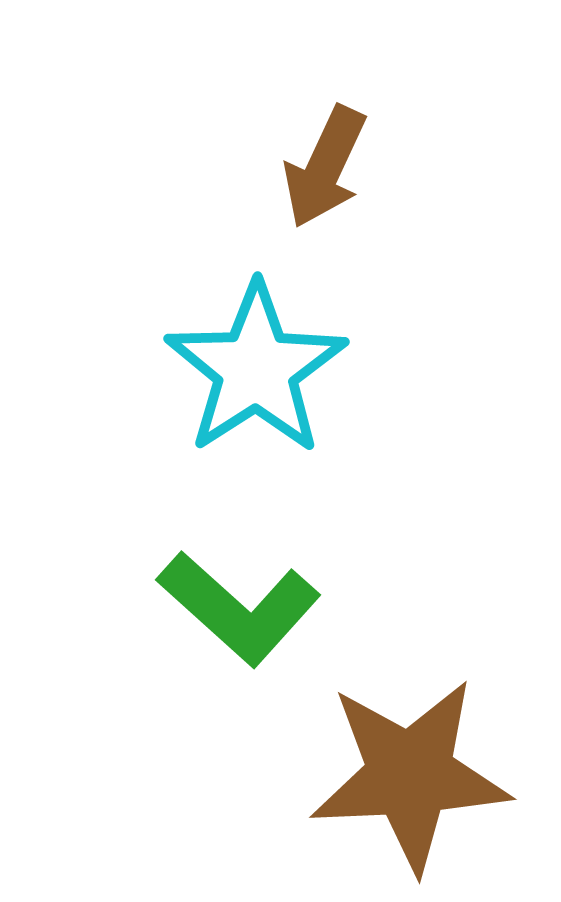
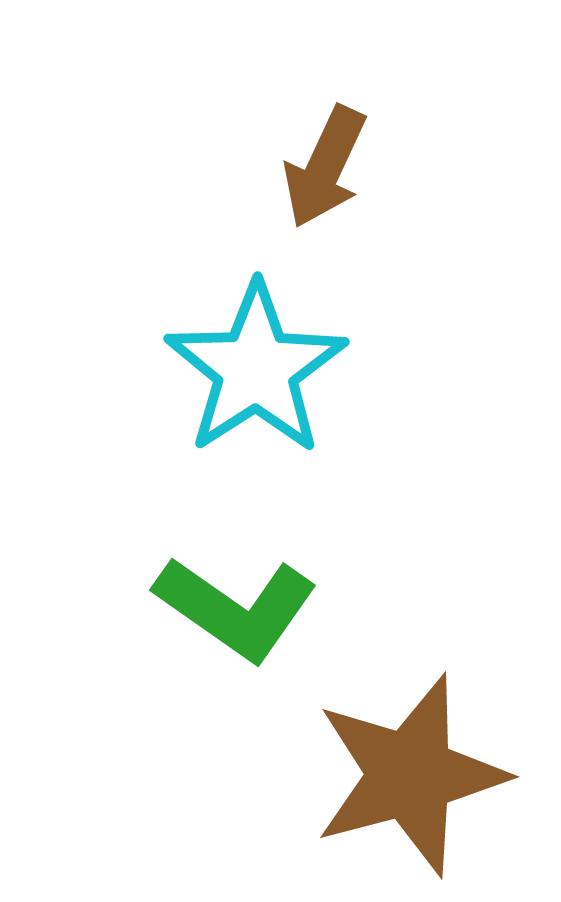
green L-shape: moved 3 px left; rotated 7 degrees counterclockwise
brown star: rotated 12 degrees counterclockwise
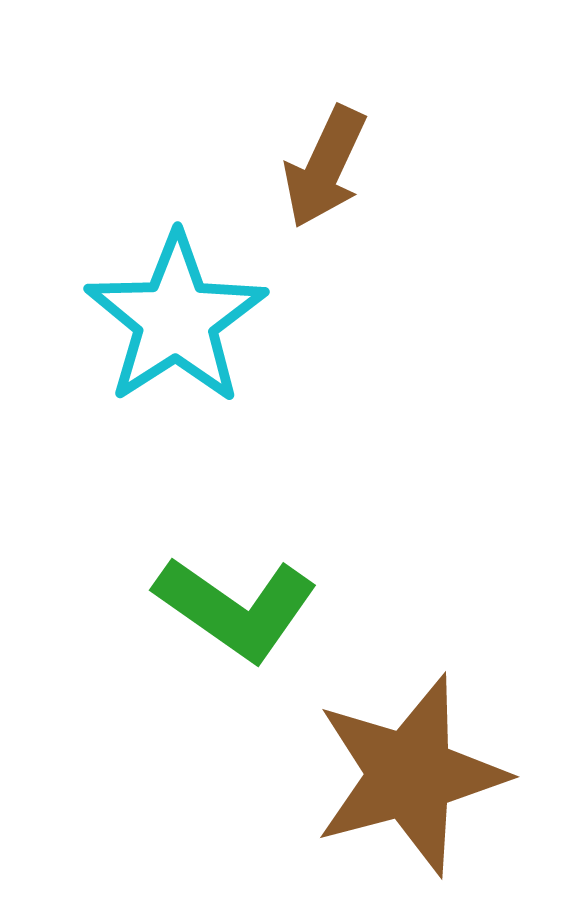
cyan star: moved 80 px left, 50 px up
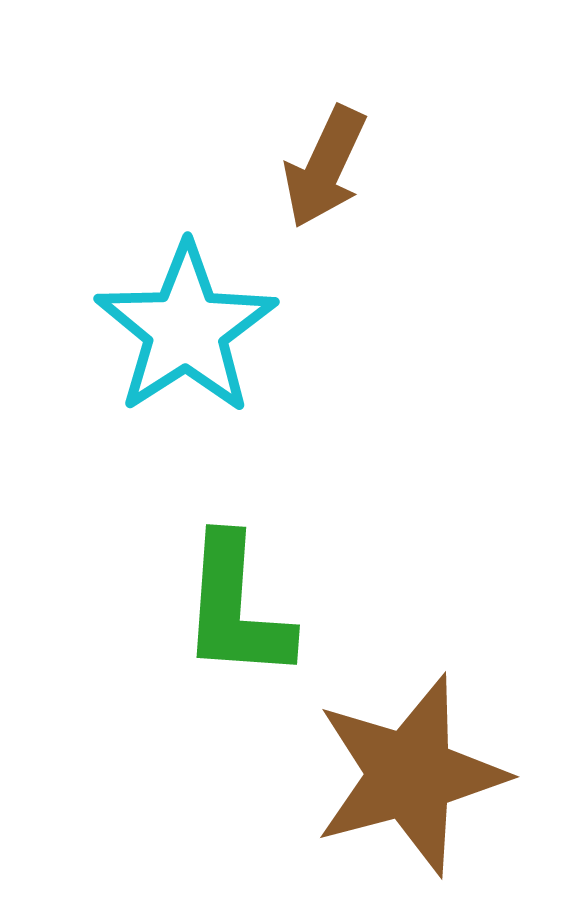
cyan star: moved 10 px right, 10 px down
green L-shape: rotated 59 degrees clockwise
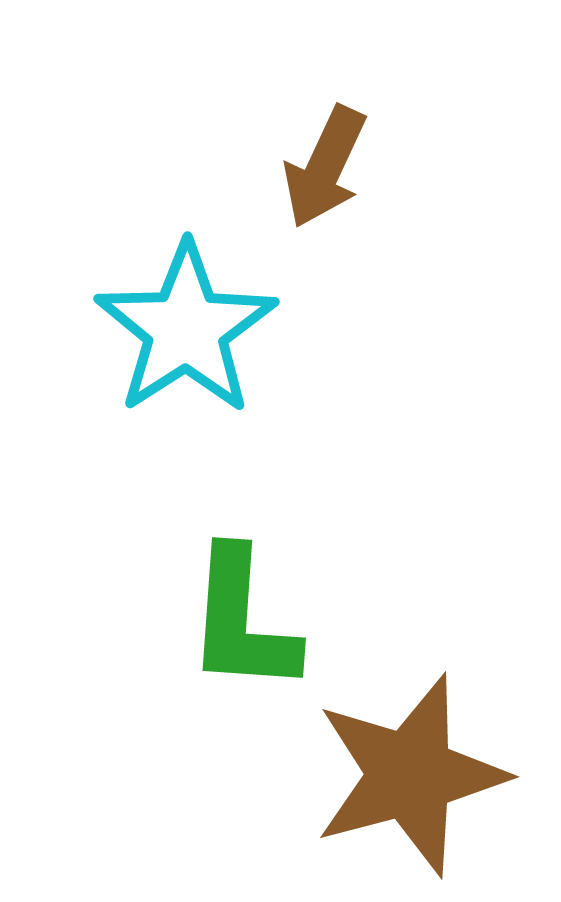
green L-shape: moved 6 px right, 13 px down
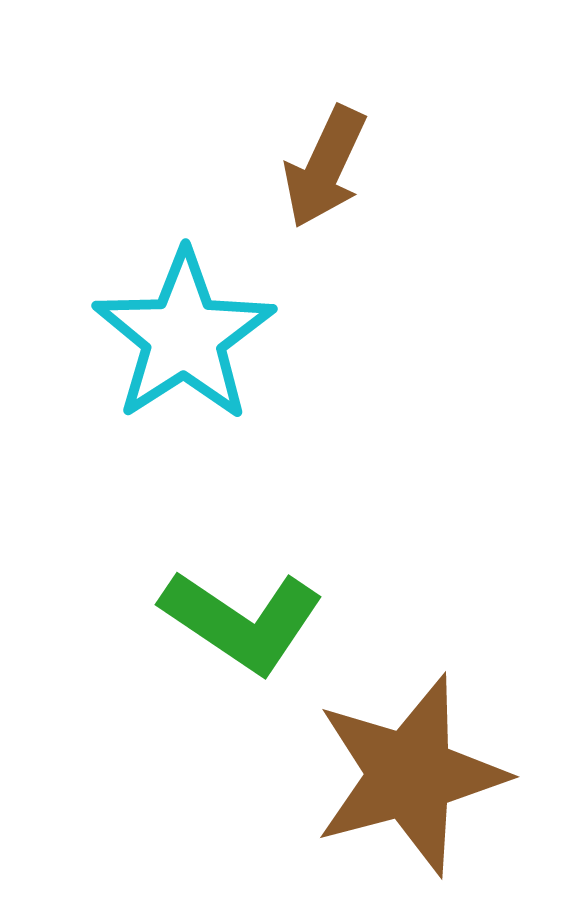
cyan star: moved 2 px left, 7 px down
green L-shape: rotated 60 degrees counterclockwise
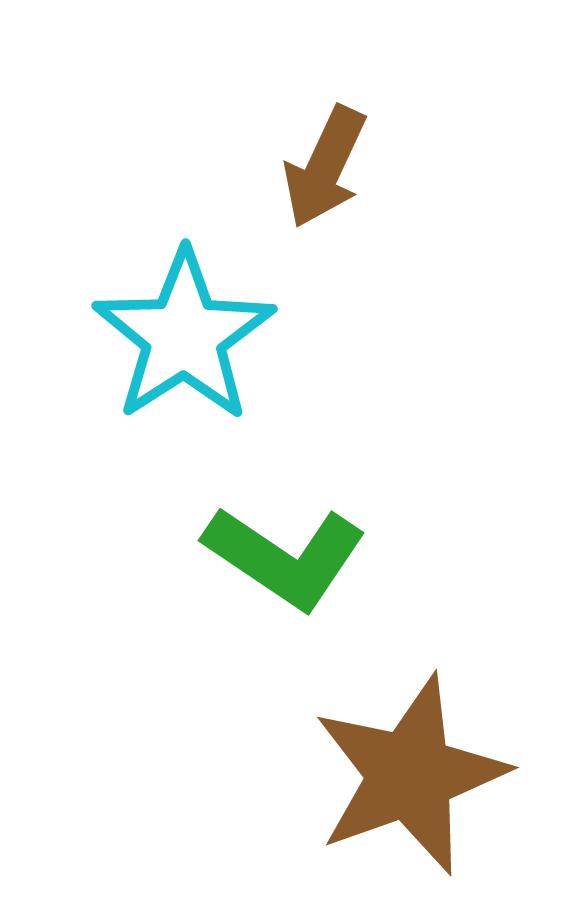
green L-shape: moved 43 px right, 64 px up
brown star: rotated 5 degrees counterclockwise
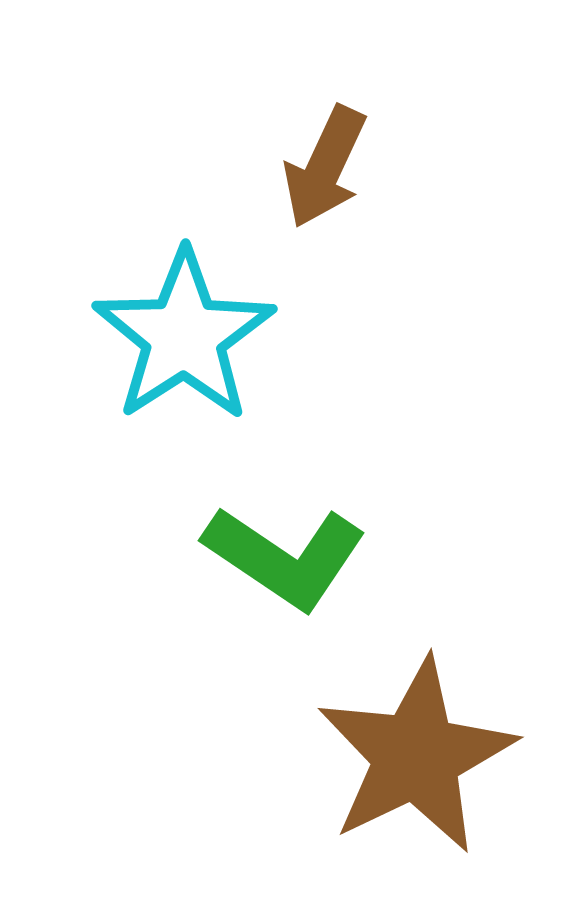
brown star: moved 6 px right, 19 px up; rotated 6 degrees counterclockwise
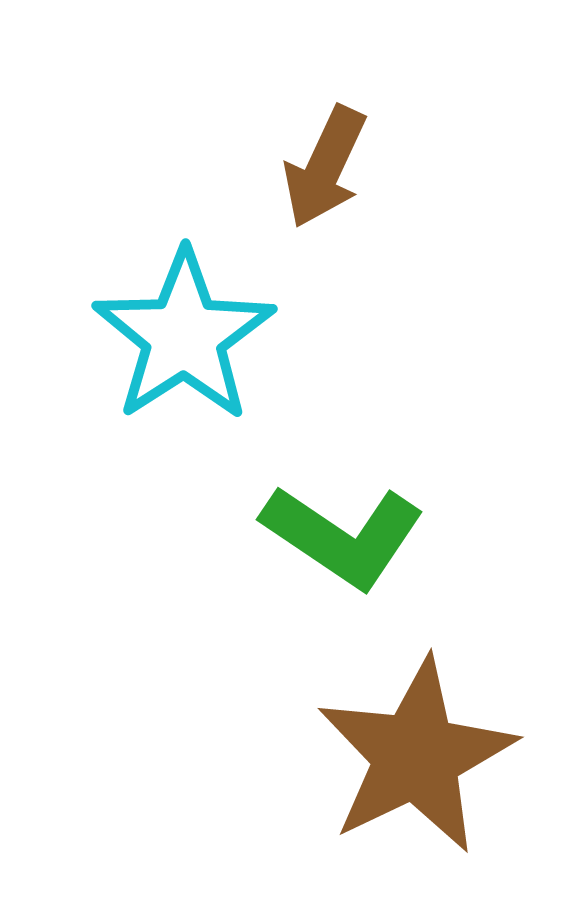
green L-shape: moved 58 px right, 21 px up
